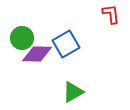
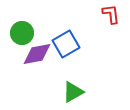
green circle: moved 5 px up
purple diamond: rotated 12 degrees counterclockwise
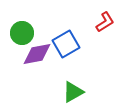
red L-shape: moved 6 px left, 8 px down; rotated 65 degrees clockwise
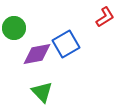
red L-shape: moved 5 px up
green circle: moved 8 px left, 5 px up
green triangle: moved 31 px left; rotated 45 degrees counterclockwise
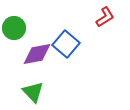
blue square: rotated 20 degrees counterclockwise
green triangle: moved 9 px left
